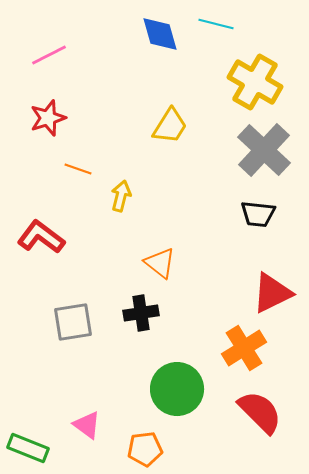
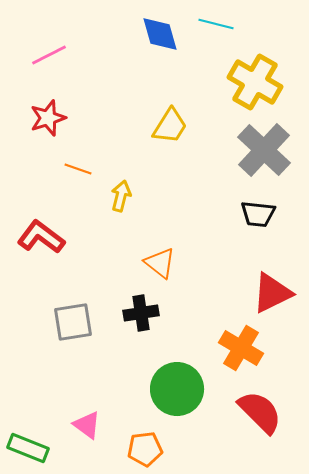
orange cross: moved 3 px left; rotated 27 degrees counterclockwise
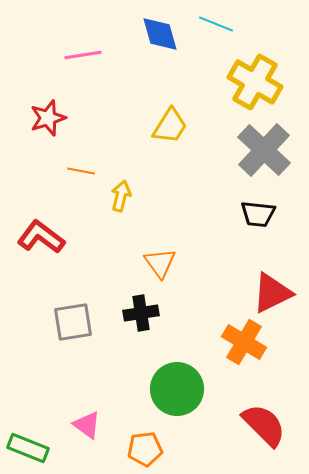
cyan line: rotated 8 degrees clockwise
pink line: moved 34 px right; rotated 18 degrees clockwise
orange line: moved 3 px right, 2 px down; rotated 8 degrees counterclockwise
orange triangle: rotated 16 degrees clockwise
orange cross: moved 3 px right, 6 px up
red semicircle: moved 4 px right, 13 px down
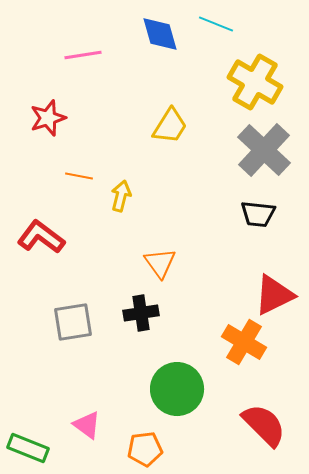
orange line: moved 2 px left, 5 px down
red triangle: moved 2 px right, 2 px down
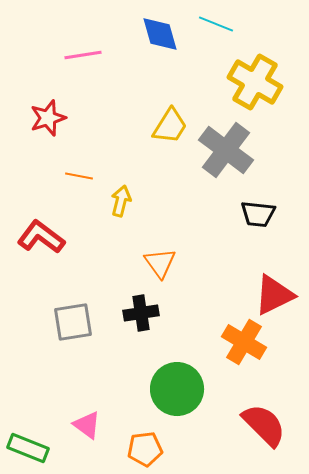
gray cross: moved 38 px left; rotated 6 degrees counterclockwise
yellow arrow: moved 5 px down
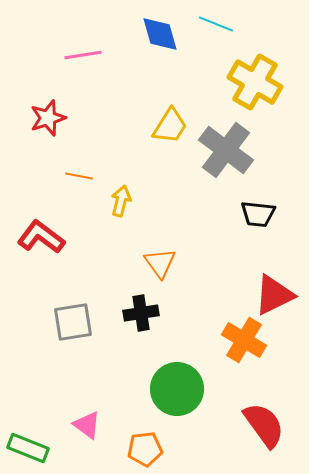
orange cross: moved 2 px up
red semicircle: rotated 9 degrees clockwise
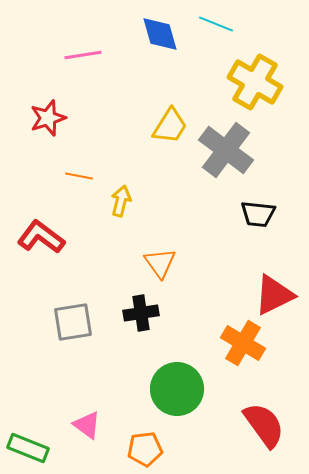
orange cross: moved 1 px left, 3 px down
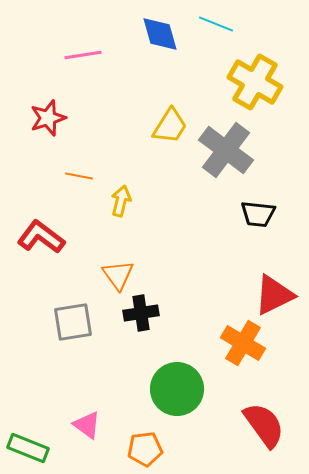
orange triangle: moved 42 px left, 12 px down
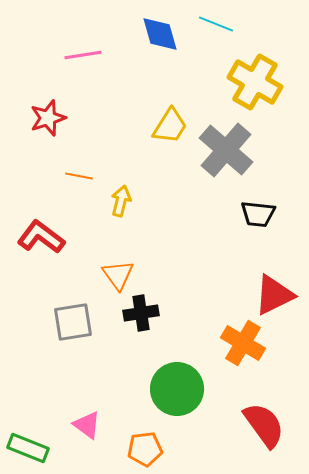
gray cross: rotated 4 degrees clockwise
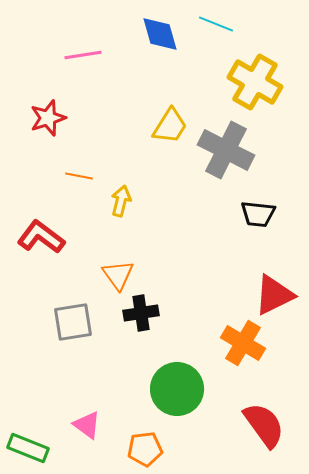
gray cross: rotated 14 degrees counterclockwise
